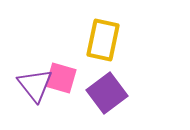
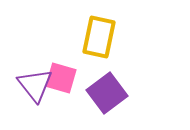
yellow rectangle: moved 4 px left, 3 px up
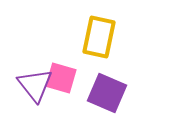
purple square: rotated 30 degrees counterclockwise
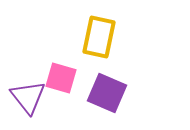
purple triangle: moved 7 px left, 12 px down
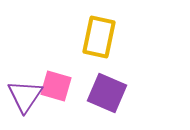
pink square: moved 5 px left, 8 px down
purple triangle: moved 3 px left, 1 px up; rotated 12 degrees clockwise
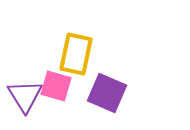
yellow rectangle: moved 23 px left, 17 px down
purple triangle: rotated 6 degrees counterclockwise
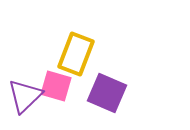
yellow rectangle: rotated 9 degrees clockwise
purple triangle: rotated 18 degrees clockwise
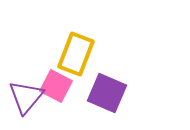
pink square: rotated 12 degrees clockwise
purple triangle: moved 1 px right, 1 px down; rotated 6 degrees counterclockwise
